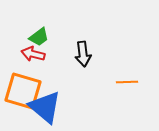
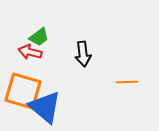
red arrow: moved 3 px left, 2 px up
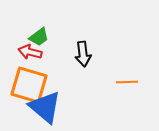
orange square: moved 6 px right, 6 px up
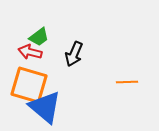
black arrow: moved 9 px left; rotated 30 degrees clockwise
